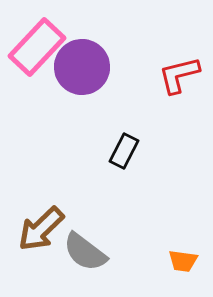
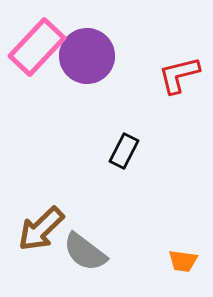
purple circle: moved 5 px right, 11 px up
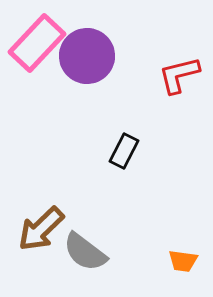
pink rectangle: moved 4 px up
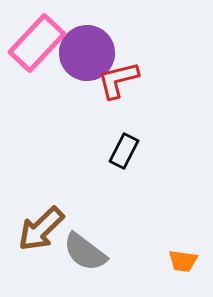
purple circle: moved 3 px up
red L-shape: moved 61 px left, 5 px down
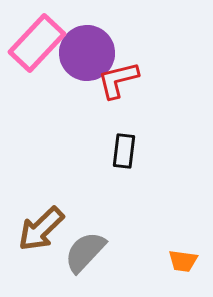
black rectangle: rotated 20 degrees counterclockwise
gray semicircle: rotated 96 degrees clockwise
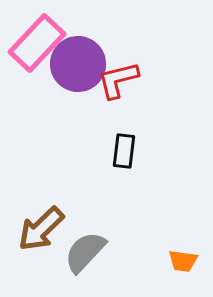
purple circle: moved 9 px left, 11 px down
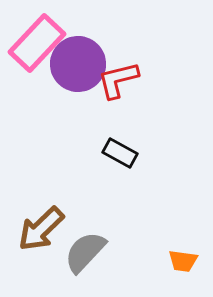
black rectangle: moved 4 px left, 2 px down; rotated 68 degrees counterclockwise
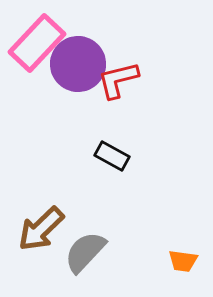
black rectangle: moved 8 px left, 3 px down
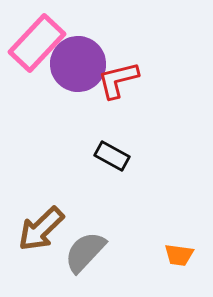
orange trapezoid: moved 4 px left, 6 px up
